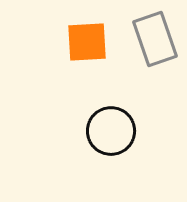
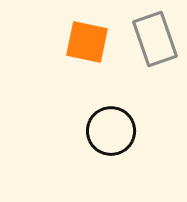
orange square: rotated 15 degrees clockwise
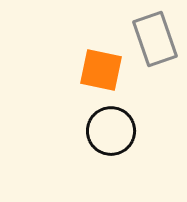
orange square: moved 14 px right, 28 px down
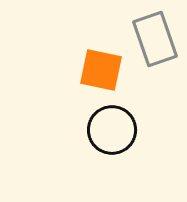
black circle: moved 1 px right, 1 px up
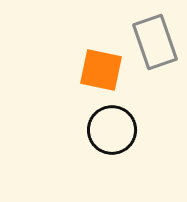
gray rectangle: moved 3 px down
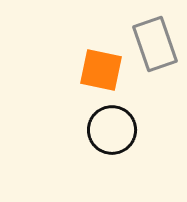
gray rectangle: moved 2 px down
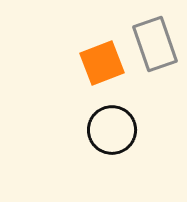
orange square: moved 1 px right, 7 px up; rotated 33 degrees counterclockwise
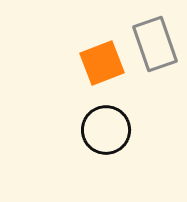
black circle: moved 6 px left
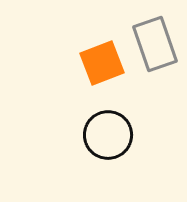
black circle: moved 2 px right, 5 px down
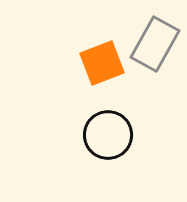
gray rectangle: rotated 48 degrees clockwise
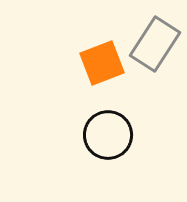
gray rectangle: rotated 4 degrees clockwise
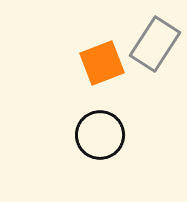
black circle: moved 8 px left
